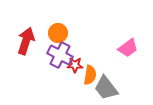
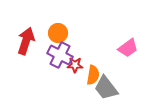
orange semicircle: moved 3 px right
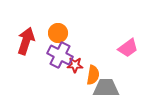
gray trapezoid: rotated 128 degrees clockwise
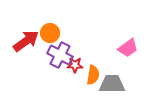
orange circle: moved 8 px left
red arrow: rotated 36 degrees clockwise
gray trapezoid: moved 6 px right, 4 px up
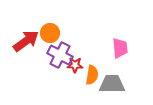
pink trapezoid: moved 8 px left; rotated 60 degrees counterclockwise
orange semicircle: moved 1 px left
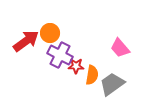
pink trapezoid: rotated 145 degrees clockwise
red star: moved 1 px right, 1 px down
gray trapezoid: rotated 36 degrees counterclockwise
